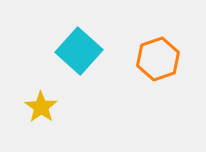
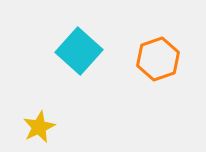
yellow star: moved 2 px left, 20 px down; rotated 12 degrees clockwise
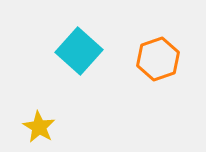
yellow star: rotated 16 degrees counterclockwise
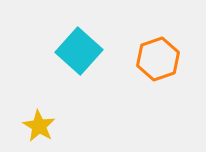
yellow star: moved 1 px up
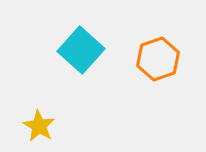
cyan square: moved 2 px right, 1 px up
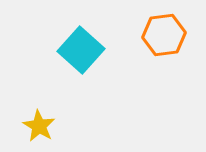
orange hexagon: moved 6 px right, 24 px up; rotated 12 degrees clockwise
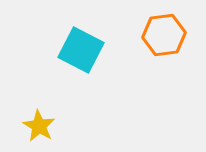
cyan square: rotated 15 degrees counterclockwise
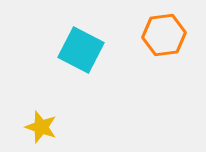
yellow star: moved 2 px right, 1 px down; rotated 12 degrees counterclockwise
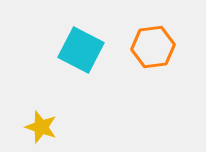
orange hexagon: moved 11 px left, 12 px down
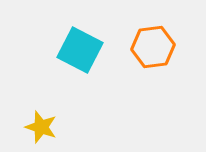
cyan square: moved 1 px left
